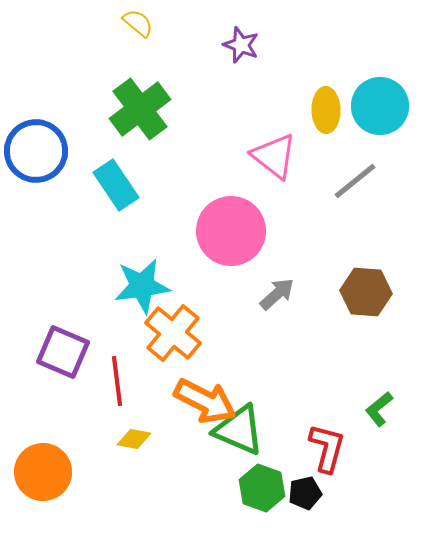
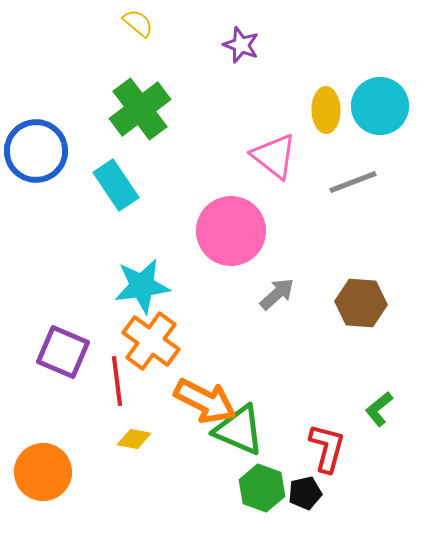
gray line: moved 2 px left, 1 px down; rotated 18 degrees clockwise
brown hexagon: moved 5 px left, 11 px down
orange cross: moved 22 px left, 8 px down; rotated 4 degrees counterclockwise
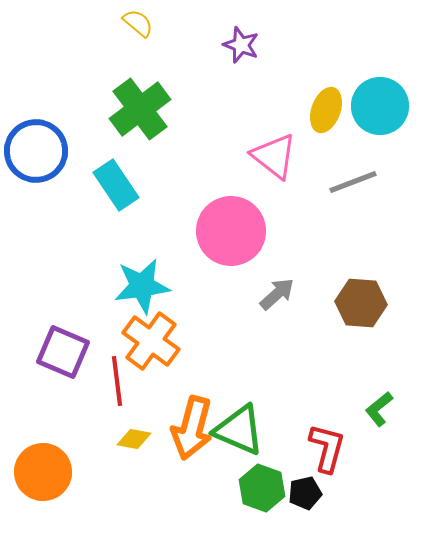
yellow ellipse: rotated 21 degrees clockwise
orange arrow: moved 13 px left, 27 px down; rotated 78 degrees clockwise
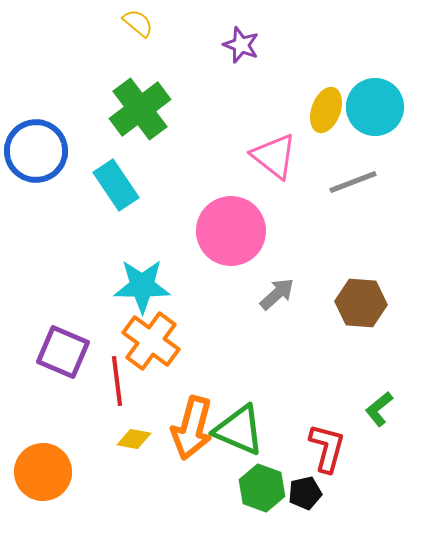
cyan circle: moved 5 px left, 1 px down
cyan star: rotated 8 degrees clockwise
